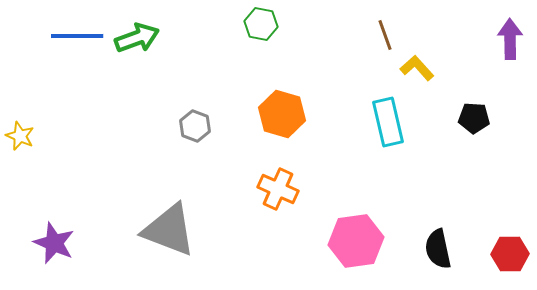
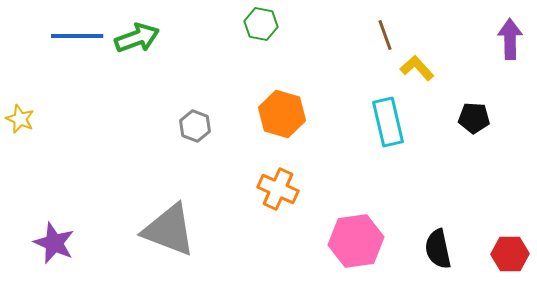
yellow star: moved 17 px up
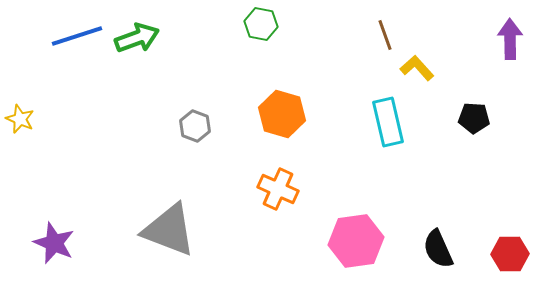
blue line: rotated 18 degrees counterclockwise
black semicircle: rotated 12 degrees counterclockwise
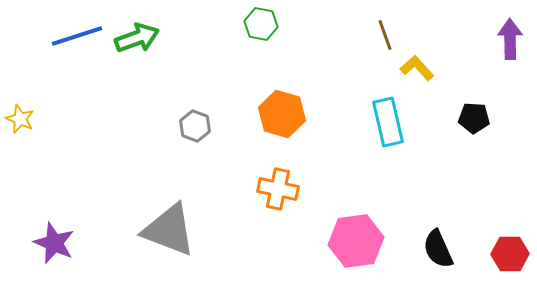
orange cross: rotated 12 degrees counterclockwise
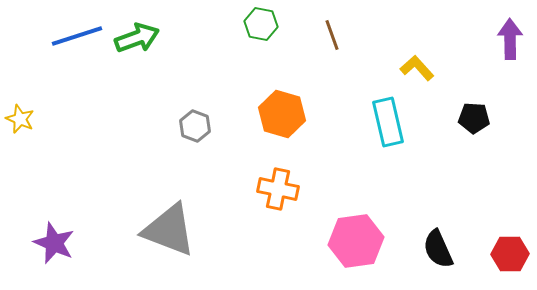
brown line: moved 53 px left
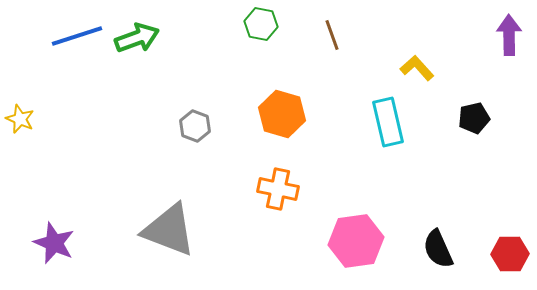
purple arrow: moved 1 px left, 4 px up
black pentagon: rotated 16 degrees counterclockwise
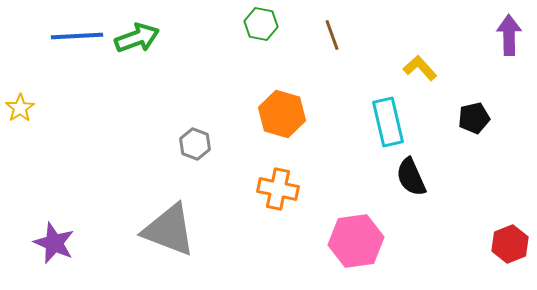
blue line: rotated 15 degrees clockwise
yellow L-shape: moved 3 px right
yellow star: moved 11 px up; rotated 16 degrees clockwise
gray hexagon: moved 18 px down
black semicircle: moved 27 px left, 72 px up
red hexagon: moved 10 px up; rotated 21 degrees counterclockwise
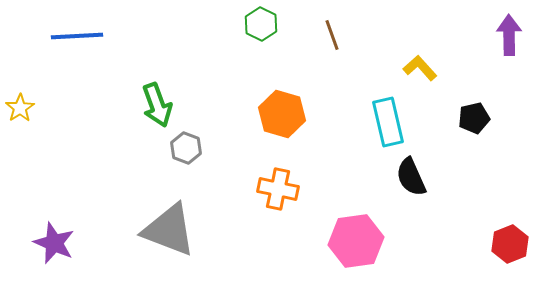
green hexagon: rotated 16 degrees clockwise
green arrow: moved 20 px right, 67 px down; rotated 90 degrees clockwise
gray hexagon: moved 9 px left, 4 px down
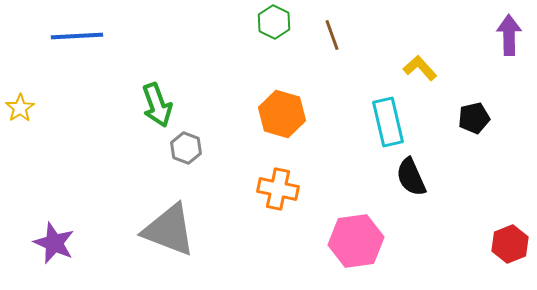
green hexagon: moved 13 px right, 2 px up
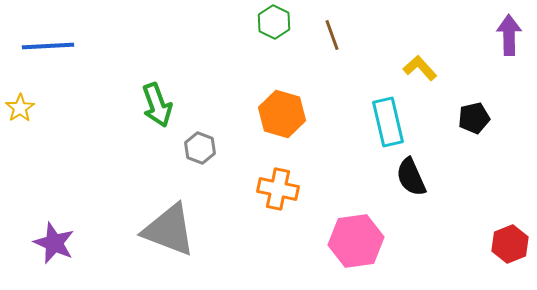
blue line: moved 29 px left, 10 px down
gray hexagon: moved 14 px right
